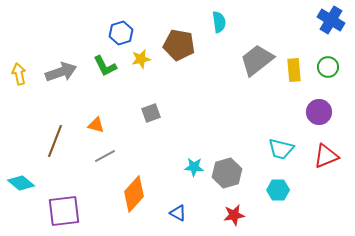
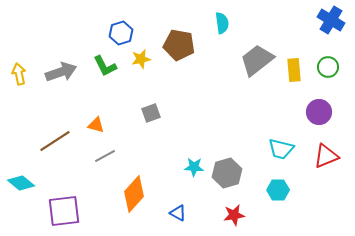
cyan semicircle: moved 3 px right, 1 px down
brown line: rotated 36 degrees clockwise
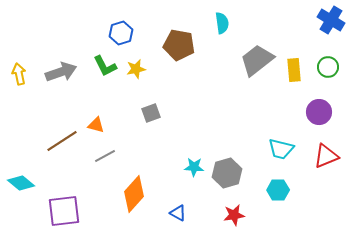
yellow star: moved 5 px left, 10 px down
brown line: moved 7 px right
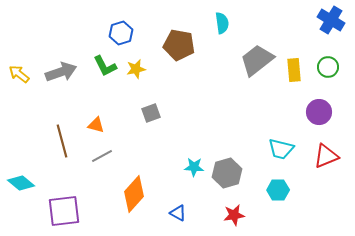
yellow arrow: rotated 40 degrees counterclockwise
brown line: rotated 72 degrees counterclockwise
gray line: moved 3 px left
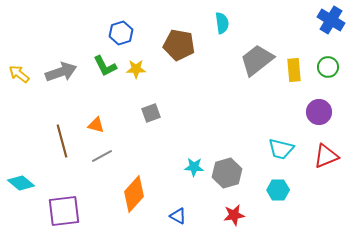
yellow star: rotated 12 degrees clockwise
blue triangle: moved 3 px down
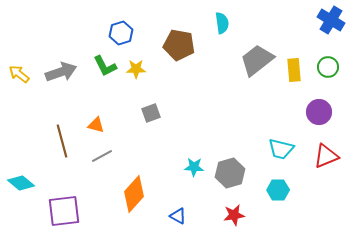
gray hexagon: moved 3 px right
